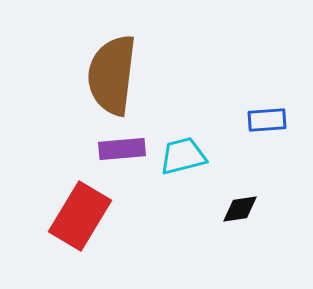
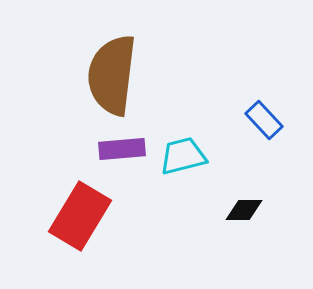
blue rectangle: moved 3 px left; rotated 51 degrees clockwise
black diamond: moved 4 px right, 1 px down; rotated 9 degrees clockwise
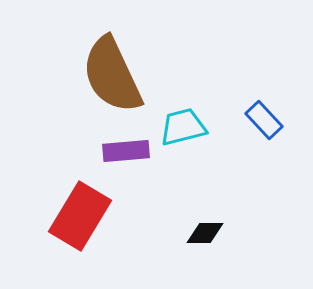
brown semicircle: rotated 32 degrees counterclockwise
purple rectangle: moved 4 px right, 2 px down
cyan trapezoid: moved 29 px up
black diamond: moved 39 px left, 23 px down
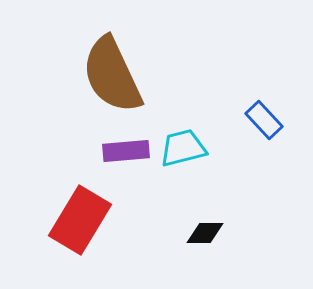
cyan trapezoid: moved 21 px down
red rectangle: moved 4 px down
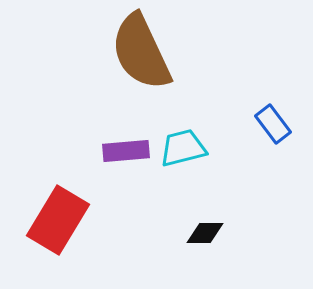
brown semicircle: moved 29 px right, 23 px up
blue rectangle: moved 9 px right, 4 px down; rotated 6 degrees clockwise
red rectangle: moved 22 px left
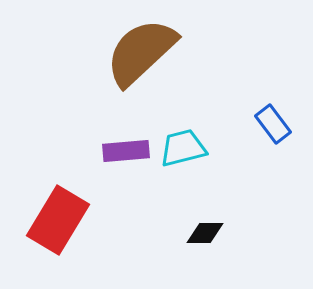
brown semicircle: rotated 72 degrees clockwise
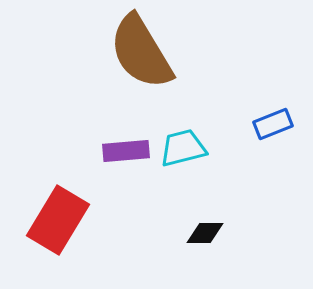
brown semicircle: rotated 78 degrees counterclockwise
blue rectangle: rotated 75 degrees counterclockwise
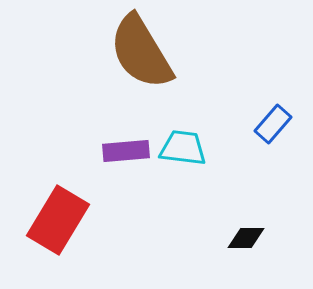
blue rectangle: rotated 27 degrees counterclockwise
cyan trapezoid: rotated 21 degrees clockwise
black diamond: moved 41 px right, 5 px down
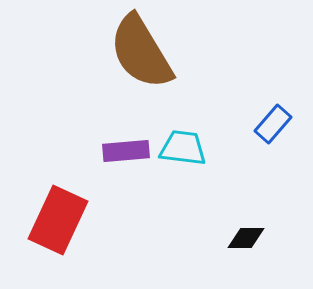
red rectangle: rotated 6 degrees counterclockwise
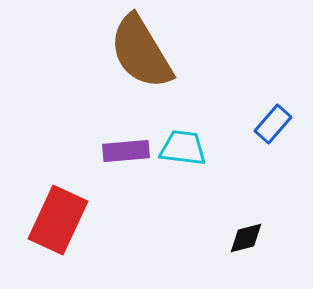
black diamond: rotated 15 degrees counterclockwise
